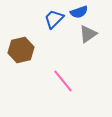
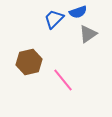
blue semicircle: moved 1 px left
brown hexagon: moved 8 px right, 12 px down
pink line: moved 1 px up
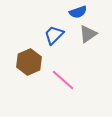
blue trapezoid: moved 16 px down
brown hexagon: rotated 10 degrees counterclockwise
pink line: rotated 10 degrees counterclockwise
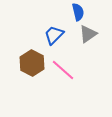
blue semicircle: rotated 84 degrees counterclockwise
brown hexagon: moved 3 px right, 1 px down; rotated 10 degrees counterclockwise
pink line: moved 10 px up
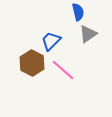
blue trapezoid: moved 3 px left, 6 px down
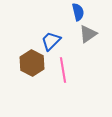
pink line: rotated 40 degrees clockwise
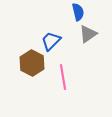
pink line: moved 7 px down
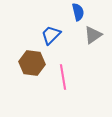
gray triangle: moved 5 px right, 1 px down
blue trapezoid: moved 6 px up
brown hexagon: rotated 20 degrees counterclockwise
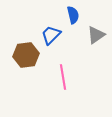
blue semicircle: moved 5 px left, 3 px down
gray triangle: moved 3 px right
brown hexagon: moved 6 px left, 8 px up; rotated 15 degrees counterclockwise
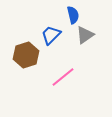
gray triangle: moved 11 px left
brown hexagon: rotated 10 degrees counterclockwise
pink line: rotated 60 degrees clockwise
